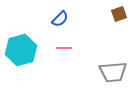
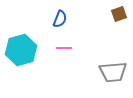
blue semicircle: rotated 24 degrees counterclockwise
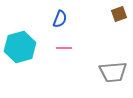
cyan hexagon: moved 1 px left, 3 px up
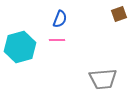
pink line: moved 7 px left, 8 px up
gray trapezoid: moved 10 px left, 7 px down
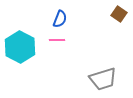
brown square: rotated 35 degrees counterclockwise
cyan hexagon: rotated 16 degrees counterclockwise
gray trapezoid: rotated 12 degrees counterclockwise
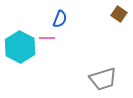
pink line: moved 10 px left, 2 px up
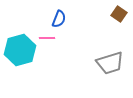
blue semicircle: moved 1 px left
cyan hexagon: moved 3 px down; rotated 16 degrees clockwise
gray trapezoid: moved 7 px right, 16 px up
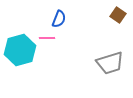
brown square: moved 1 px left, 1 px down
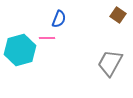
gray trapezoid: rotated 136 degrees clockwise
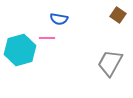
blue semicircle: rotated 78 degrees clockwise
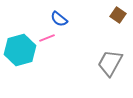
blue semicircle: rotated 30 degrees clockwise
pink line: rotated 21 degrees counterclockwise
